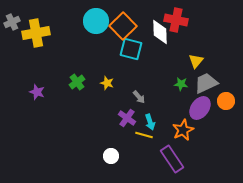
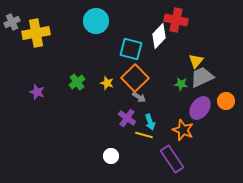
orange square: moved 12 px right, 52 px down
white diamond: moved 1 px left, 4 px down; rotated 45 degrees clockwise
gray trapezoid: moved 4 px left, 6 px up
gray arrow: rotated 16 degrees counterclockwise
orange star: rotated 25 degrees counterclockwise
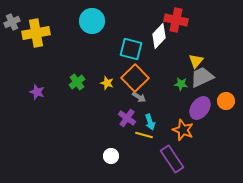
cyan circle: moved 4 px left
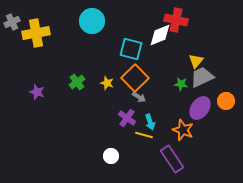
white diamond: moved 1 px right, 1 px up; rotated 25 degrees clockwise
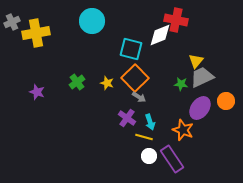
yellow line: moved 2 px down
white circle: moved 38 px right
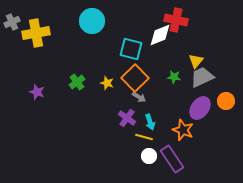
green star: moved 7 px left, 7 px up
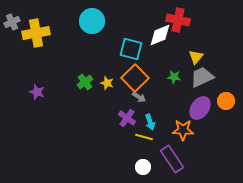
red cross: moved 2 px right
yellow triangle: moved 4 px up
green cross: moved 8 px right
orange star: rotated 20 degrees counterclockwise
white circle: moved 6 px left, 11 px down
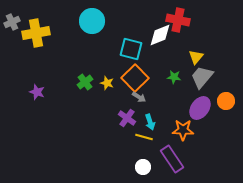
gray trapezoid: rotated 25 degrees counterclockwise
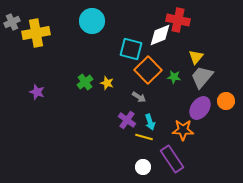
orange square: moved 13 px right, 8 px up
purple cross: moved 2 px down
